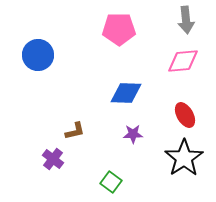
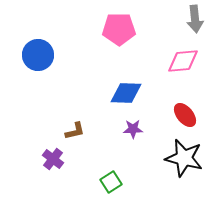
gray arrow: moved 9 px right, 1 px up
red ellipse: rotated 10 degrees counterclockwise
purple star: moved 5 px up
black star: rotated 24 degrees counterclockwise
green square: rotated 20 degrees clockwise
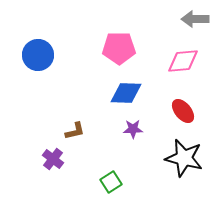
gray arrow: rotated 96 degrees clockwise
pink pentagon: moved 19 px down
red ellipse: moved 2 px left, 4 px up
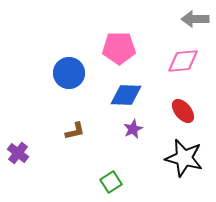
blue circle: moved 31 px right, 18 px down
blue diamond: moved 2 px down
purple star: rotated 24 degrees counterclockwise
purple cross: moved 35 px left, 6 px up
